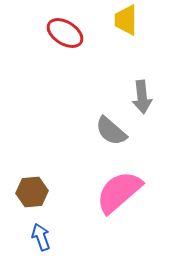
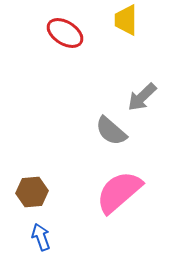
gray arrow: rotated 52 degrees clockwise
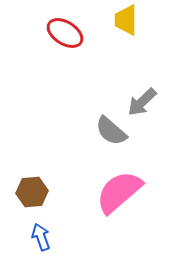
gray arrow: moved 5 px down
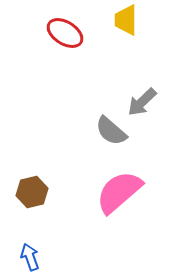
brown hexagon: rotated 8 degrees counterclockwise
blue arrow: moved 11 px left, 20 px down
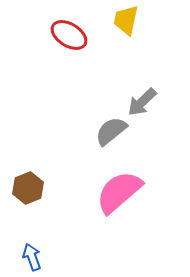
yellow trapezoid: rotated 12 degrees clockwise
red ellipse: moved 4 px right, 2 px down
gray semicircle: rotated 100 degrees clockwise
brown hexagon: moved 4 px left, 4 px up; rotated 8 degrees counterclockwise
blue arrow: moved 2 px right
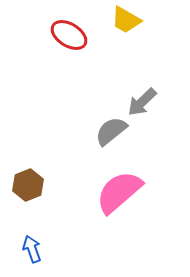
yellow trapezoid: rotated 72 degrees counterclockwise
brown hexagon: moved 3 px up
blue arrow: moved 8 px up
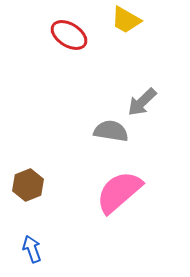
gray semicircle: rotated 48 degrees clockwise
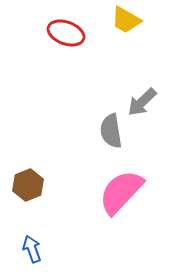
red ellipse: moved 3 px left, 2 px up; rotated 12 degrees counterclockwise
gray semicircle: rotated 108 degrees counterclockwise
pink semicircle: moved 2 px right; rotated 6 degrees counterclockwise
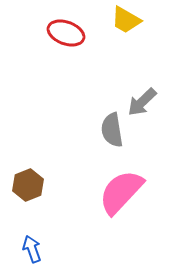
gray semicircle: moved 1 px right, 1 px up
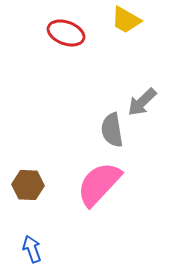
brown hexagon: rotated 24 degrees clockwise
pink semicircle: moved 22 px left, 8 px up
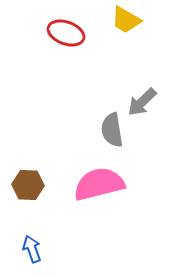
pink semicircle: rotated 33 degrees clockwise
